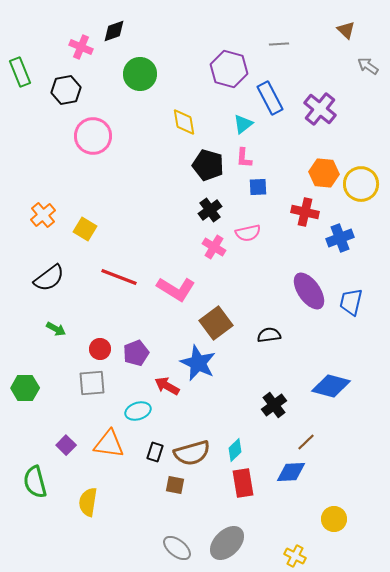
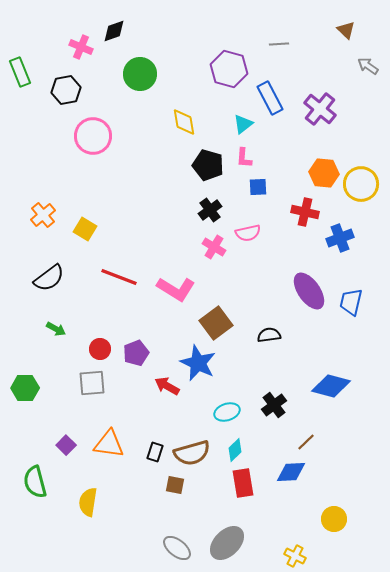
cyan ellipse at (138, 411): moved 89 px right, 1 px down
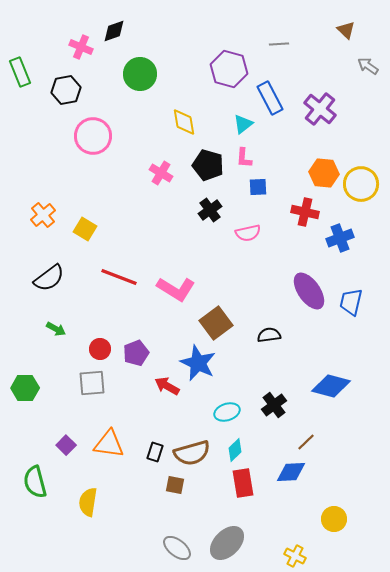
pink cross at (214, 247): moved 53 px left, 74 px up
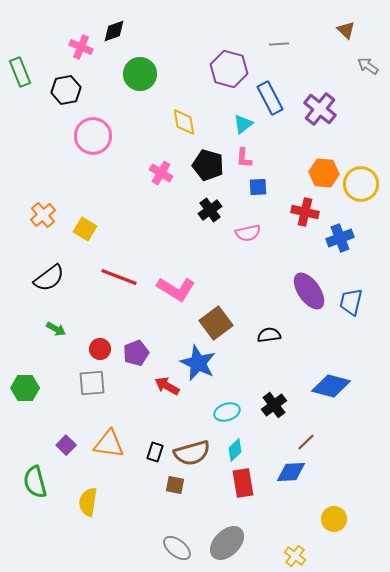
yellow cross at (295, 556): rotated 10 degrees clockwise
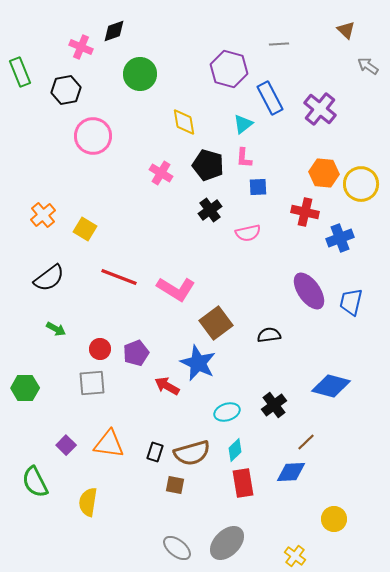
green semicircle at (35, 482): rotated 12 degrees counterclockwise
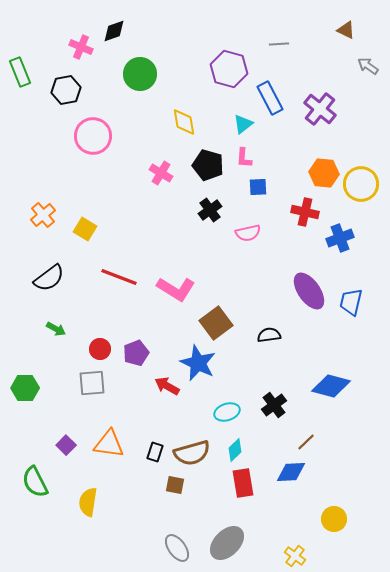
brown triangle at (346, 30): rotated 18 degrees counterclockwise
gray ellipse at (177, 548): rotated 16 degrees clockwise
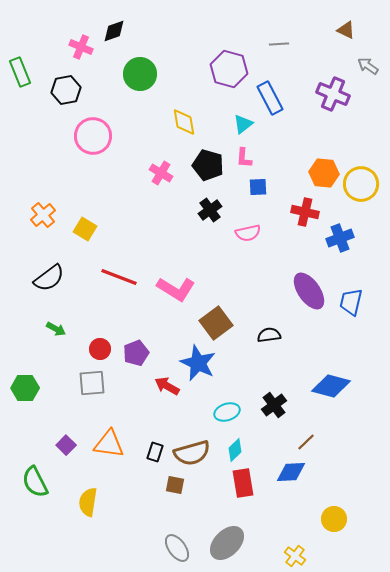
purple cross at (320, 109): moved 13 px right, 15 px up; rotated 16 degrees counterclockwise
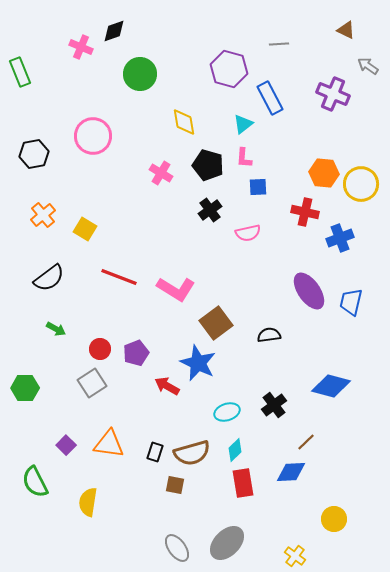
black hexagon at (66, 90): moved 32 px left, 64 px down
gray square at (92, 383): rotated 28 degrees counterclockwise
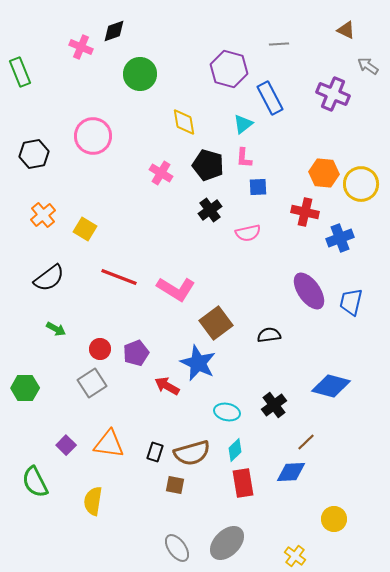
cyan ellipse at (227, 412): rotated 30 degrees clockwise
yellow semicircle at (88, 502): moved 5 px right, 1 px up
